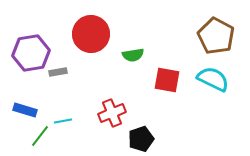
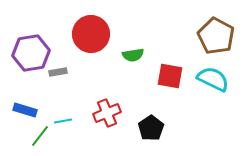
red square: moved 3 px right, 4 px up
red cross: moved 5 px left
black pentagon: moved 10 px right, 11 px up; rotated 15 degrees counterclockwise
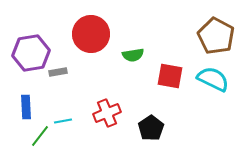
blue rectangle: moved 1 px right, 3 px up; rotated 70 degrees clockwise
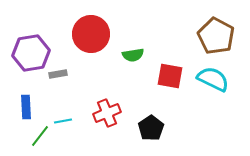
gray rectangle: moved 2 px down
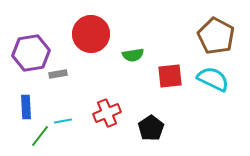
red square: rotated 16 degrees counterclockwise
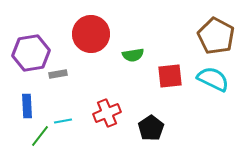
blue rectangle: moved 1 px right, 1 px up
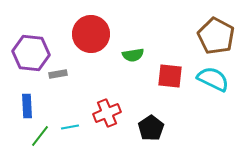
purple hexagon: rotated 15 degrees clockwise
red square: rotated 12 degrees clockwise
cyan line: moved 7 px right, 6 px down
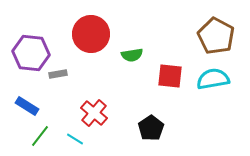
green semicircle: moved 1 px left
cyan semicircle: rotated 36 degrees counterclockwise
blue rectangle: rotated 55 degrees counterclockwise
red cross: moved 13 px left; rotated 28 degrees counterclockwise
cyan line: moved 5 px right, 12 px down; rotated 42 degrees clockwise
